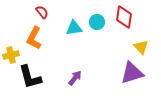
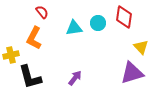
cyan circle: moved 1 px right, 1 px down
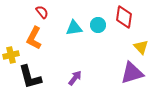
cyan circle: moved 2 px down
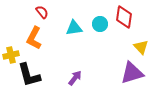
cyan circle: moved 2 px right, 1 px up
black L-shape: moved 1 px left, 2 px up
